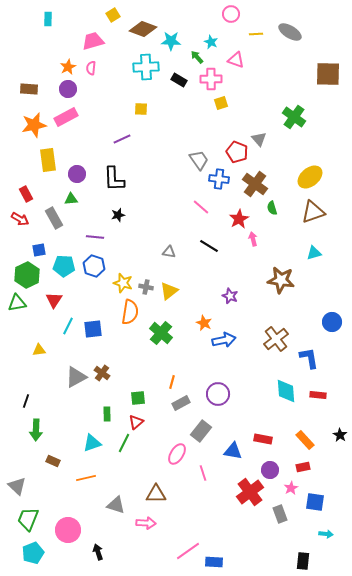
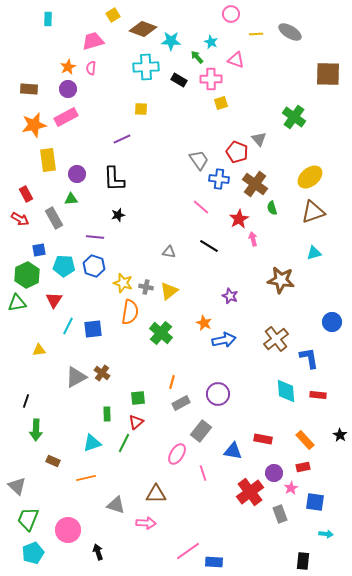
purple circle at (270, 470): moved 4 px right, 3 px down
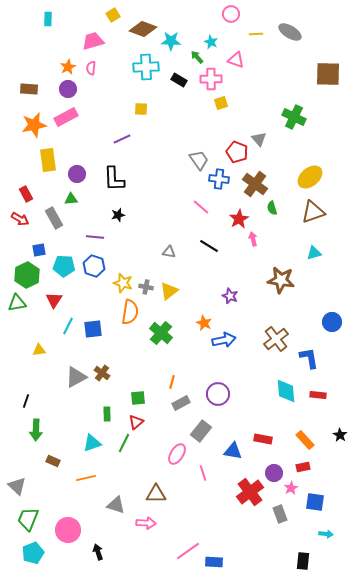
green cross at (294, 117): rotated 10 degrees counterclockwise
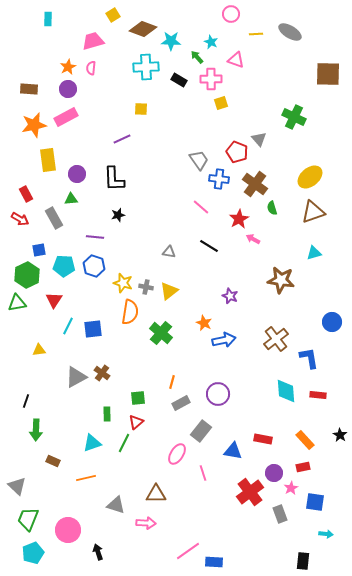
pink arrow at (253, 239): rotated 48 degrees counterclockwise
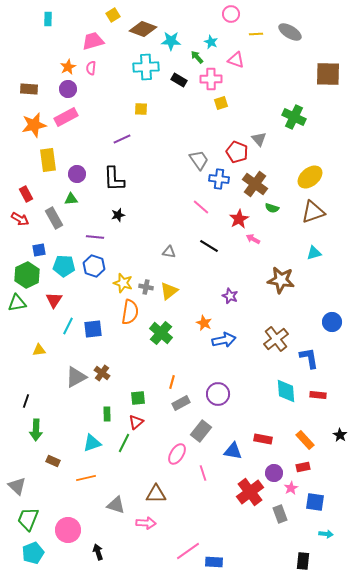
green semicircle at (272, 208): rotated 56 degrees counterclockwise
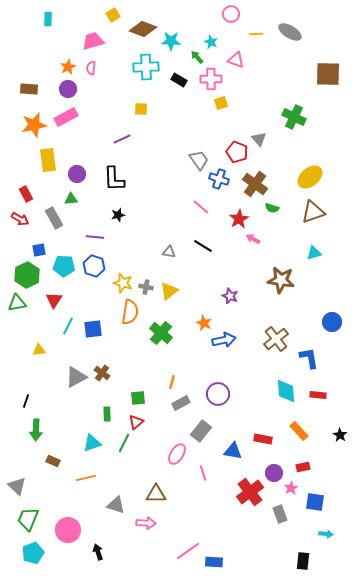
blue cross at (219, 179): rotated 12 degrees clockwise
black line at (209, 246): moved 6 px left
orange rectangle at (305, 440): moved 6 px left, 9 px up
